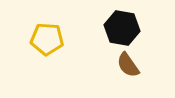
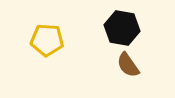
yellow pentagon: moved 1 px down
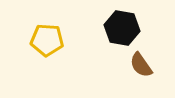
brown semicircle: moved 13 px right
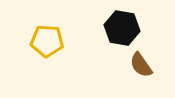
yellow pentagon: moved 1 px down
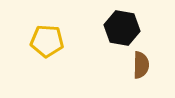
brown semicircle: rotated 144 degrees counterclockwise
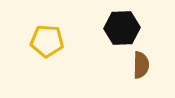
black hexagon: rotated 12 degrees counterclockwise
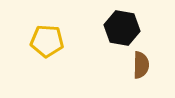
black hexagon: rotated 12 degrees clockwise
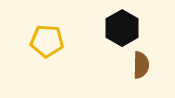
black hexagon: rotated 20 degrees clockwise
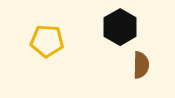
black hexagon: moved 2 px left, 1 px up
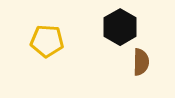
brown semicircle: moved 3 px up
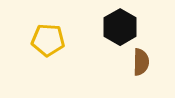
yellow pentagon: moved 1 px right, 1 px up
